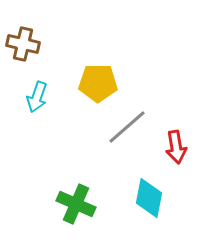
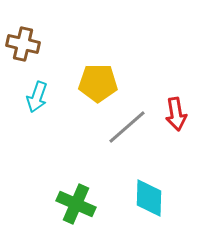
red arrow: moved 33 px up
cyan diamond: rotated 9 degrees counterclockwise
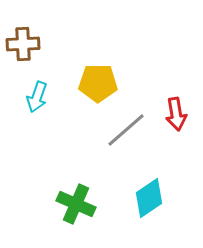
brown cross: rotated 16 degrees counterclockwise
gray line: moved 1 px left, 3 px down
cyan diamond: rotated 54 degrees clockwise
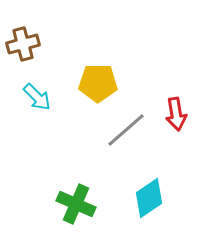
brown cross: rotated 12 degrees counterclockwise
cyan arrow: rotated 64 degrees counterclockwise
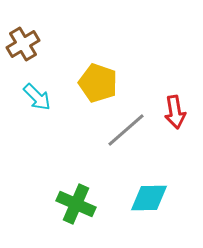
brown cross: rotated 16 degrees counterclockwise
yellow pentagon: rotated 18 degrees clockwise
red arrow: moved 1 px left, 2 px up
cyan diamond: rotated 33 degrees clockwise
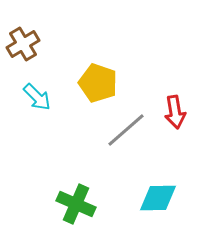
cyan diamond: moved 9 px right
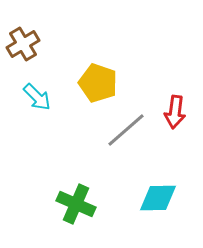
red arrow: rotated 16 degrees clockwise
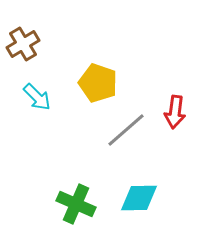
cyan diamond: moved 19 px left
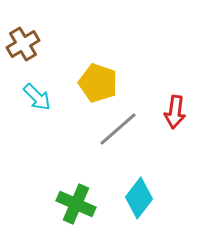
gray line: moved 8 px left, 1 px up
cyan diamond: rotated 51 degrees counterclockwise
